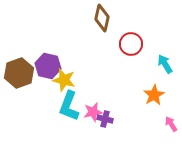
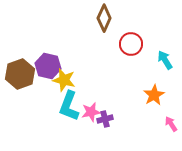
brown diamond: moved 2 px right; rotated 12 degrees clockwise
cyan arrow: moved 4 px up
brown hexagon: moved 1 px right, 1 px down
pink star: moved 2 px left
purple cross: rotated 28 degrees counterclockwise
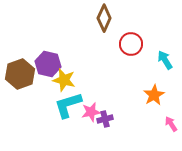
purple hexagon: moved 2 px up
cyan L-shape: moved 1 px left, 1 px up; rotated 52 degrees clockwise
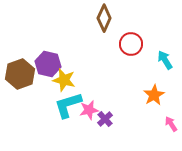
pink star: moved 2 px left, 2 px up
purple cross: rotated 28 degrees counterclockwise
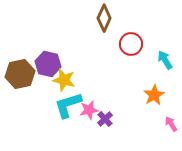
brown hexagon: rotated 8 degrees clockwise
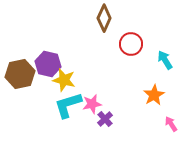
pink star: moved 3 px right, 6 px up
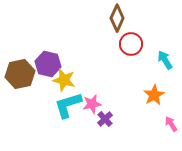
brown diamond: moved 13 px right
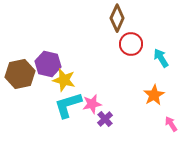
cyan arrow: moved 4 px left, 2 px up
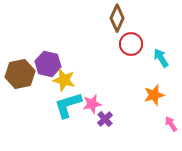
orange star: rotated 15 degrees clockwise
